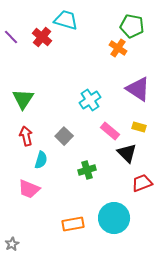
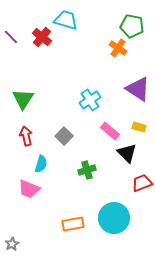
cyan semicircle: moved 4 px down
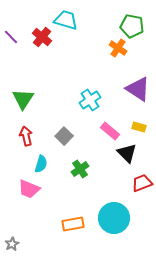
green cross: moved 7 px left, 1 px up; rotated 18 degrees counterclockwise
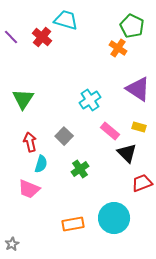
green pentagon: rotated 15 degrees clockwise
red arrow: moved 4 px right, 6 px down
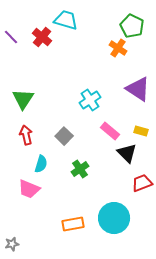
yellow rectangle: moved 2 px right, 4 px down
red arrow: moved 4 px left, 7 px up
gray star: rotated 16 degrees clockwise
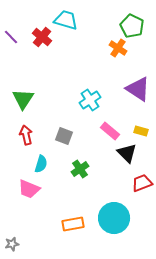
gray square: rotated 24 degrees counterclockwise
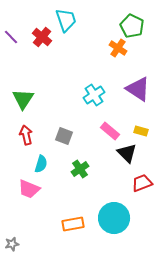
cyan trapezoid: rotated 55 degrees clockwise
cyan cross: moved 4 px right, 5 px up
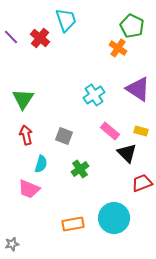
red cross: moved 2 px left, 1 px down
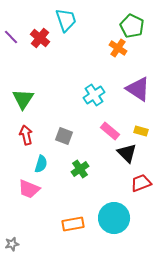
red trapezoid: moved 1 px left
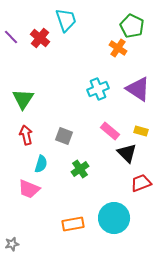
cyan cross: moved 4 px right, 6 px up; rotated 10 degrees clockwise
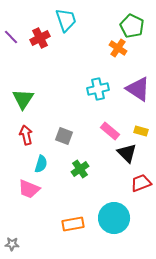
red cross: rotated 24 degrees clockwise
cyan cross: rotated 10 degrees clockwise
gray star: rotated 16 degrees clockwise
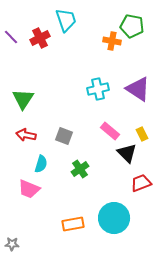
green pentagon: rotated 15 degrees counterclockwise
orange cross: moved 6 px left, 7 px up; rotated 24 degrees counterclockwise
yellow rectangle: moved 1 px right, 3 px down; rotated 48 degrees clockwise
red arrow: rotated 66 degrees counterclockwise
